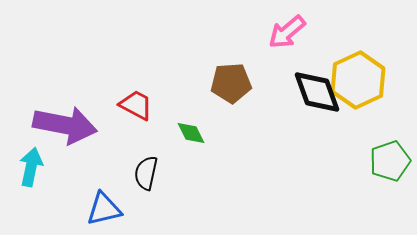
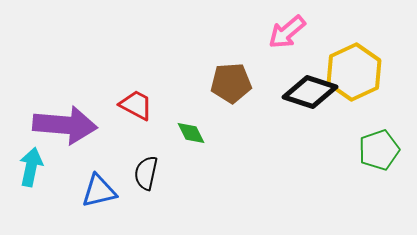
yellow hexagon: moved 4 px left, 8 px up
black diamond: moved 7 px left; rotated 52 degrees counterclockwise
purple arrow: rotated 6 degrees counterclockwise
green pentagon: moved 11 px left, 11 px up
blue triangle: moved 5 px left, 18 px up
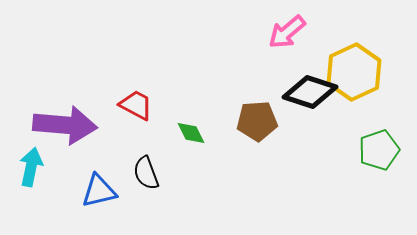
brown pentagon: moved 26 px right, 38 px down
black semicircle: rotated 32 degrees counterclockwise
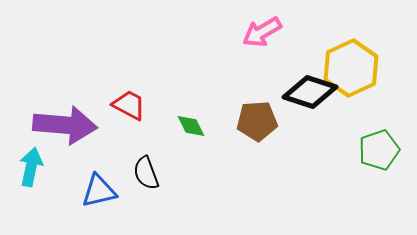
pink arrow: moved 25 px left; rotated 9 degrees clockwise
yellow hexagon: moved 3 px left, 4 px up
red trapezoid: moved 7 px left
green diamond: moved 7 px up
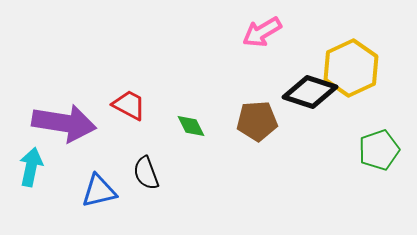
purple arrow: moved 1 px left, 2 px up; rotated 4 degrees clockwise
